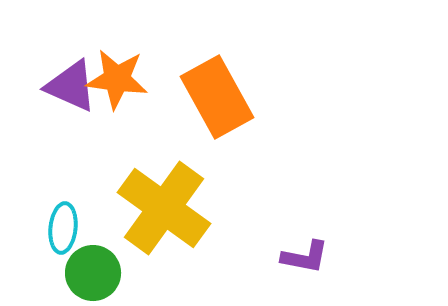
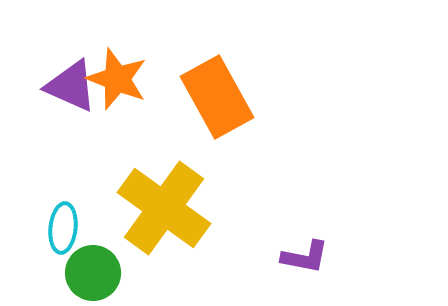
orange star: rotated 14 degrees clockwise
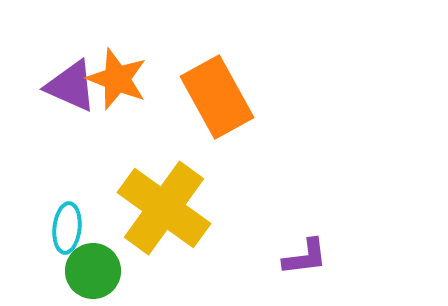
cyan ellipse: moved 4 px right
purple L-shape: rotated 18 degrees counterclockwise
green circle: moved 2 px up
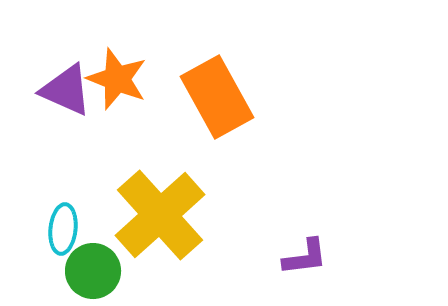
purple triangle: moved 5 px left, 4 px down
yellow cross: moved 4 px left, 7 px down; rotated 12 degrees clockwise
cyan ellipse: moved 4 px left, 1 px down
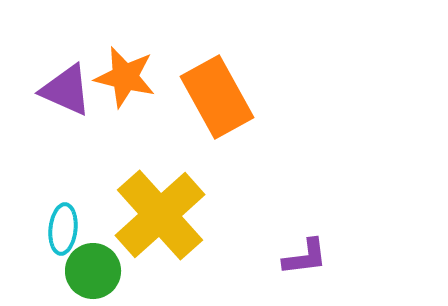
orange star: moved 8 px right, 2 px up; rotated 8 degrees counterclockwise
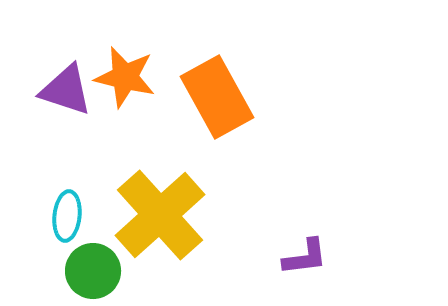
purple triangle: rotated 6 degrees counterclockwise
cyan ellipse: moved 4 px right, 13 px up
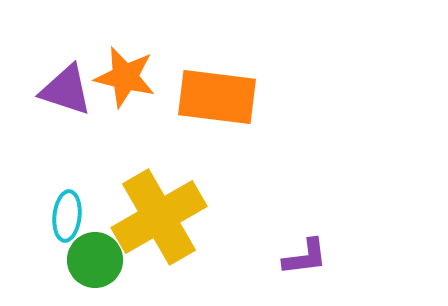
orange rectangle: rotated 54 degrees counterclockwise
yellow cross: moved 1 px left, 2 px down; rotated 12 degrees clockwise
green circle: moved 2 px right, 11 px up
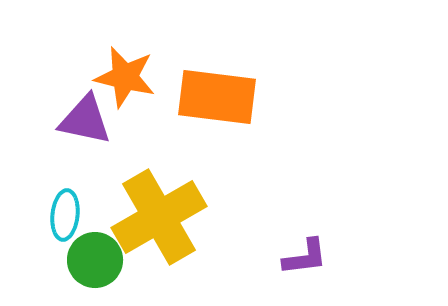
purple triangle: moved 19 px right, 30 px down; rotated 6 degrees counterclockwise
cyan ellipse: moved 2 px left, 1 px up
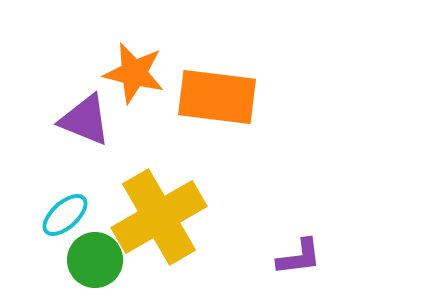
orange star: moved 9 px right, 4 px up
purple triangle: rotated 10 degrees clockwise
cyan ellipse: rotated 42 degrees clockwise
purple L-shape: moved 6 px left
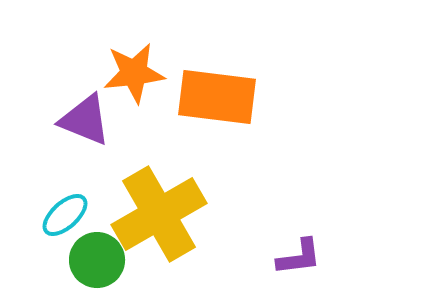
orange star: rotated 20 degrees counterclockwise
yellow cross: moved 3 px up
green circle: moved 2 px right
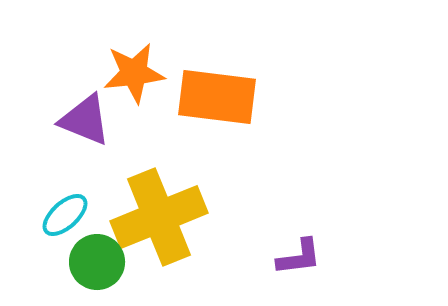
yellow cross: moved 3 px down; rotated 8 degrees clockwise
green circle: moved 2 px down
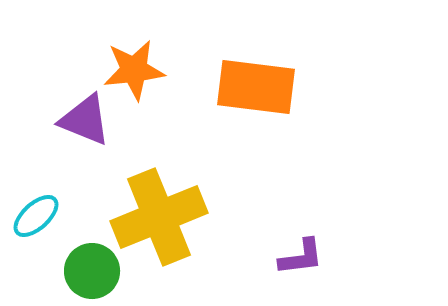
orange star: moved 3 px up
orange rectangle: moved 39 px right, 10 px up
cyan ellipse: moved 29 px left, 1 px down
purple L-shape: moved 2 px right
green circle: moved 5 px left, 9 px down
